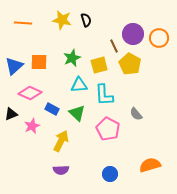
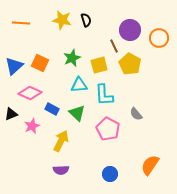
orange line: moved 2 px left
purple circle: moved 3 px left, 4 px up
orange square: moved 1 px right, 1 px down; rotated 24 degrees clockwise
orange semicircle: rotated 40 degrees counterclockwise
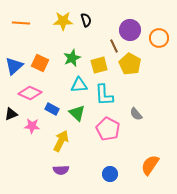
yellow star: moved 1 px right, 1 px down; rotated 12 degrees counterclockwise
pink star: rotated 28 degrees clockwise
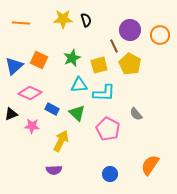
yellow star: moved 2 px up
orange circle: moved 1 px right, 3 px up
orange square: moved 1 px left, 3 px up
cyan L-shape: moved 2 px up; rotated 85 degrees counterclockwise
purple semicircle: moved 7 px left
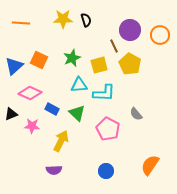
blue circle: moved 4 px left, 3 px up
